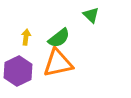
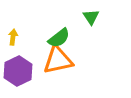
green triangle: moved 2 px down; rotated 12 degrees clockwise
yellow arrow: moved 13 px left
orange triangle: moved 3 px up
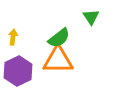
orange triangle: rotated 12 degrees clockwise
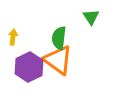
green semicircle: rotated 135 degrees clockwise
orange triangle: rotated 36 degrees clockwise
purple hexagon: moved 11 px right, 4 px up
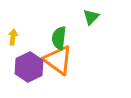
green triangle: rotated 18 degrees clockwise
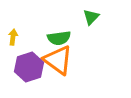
green semicircle: rotated 105 degrees counterclockwise
purple hexagon: rotated 8 degrees clockwise
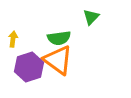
yellow arrow: moved 2 px down
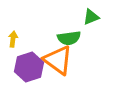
green triangle: rotated 24 degrees clockwise
green semicircle: moved 10 px right
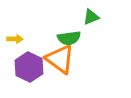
yellow arrow: moved 2 px right; rotated 84 degrees clockwise
orange triangle: moved 2 px right, 1 px up
purple hexagon: rotated 16 degrees counterclockwise
